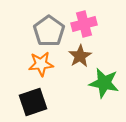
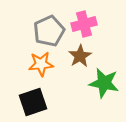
gray pentagon: rotated 12 degrees clockwise
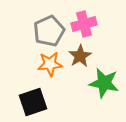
orange star: moved 9 px right
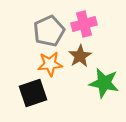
black square: moved 9 px up
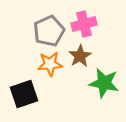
black square: moved 9 px left, 1 px down
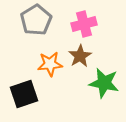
gray pentagon: moved 13 px left, 11 px up; rotated 8 degrees counterclockwise
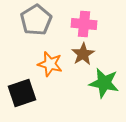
pink cross: rotated 20 degrees clockwise
brown star: moved 3 px right, 2 px up
orange star: rotated 20 degrees clockwise
black square: moved 2 px left, 1 px up
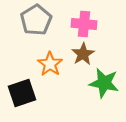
orange star: rotated 20 degrees clockwise
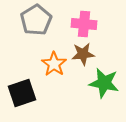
brown star: rotated 25 degrees clockwise
orange star: moved 4 px right
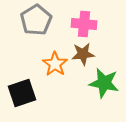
orange star: moved 1 px right
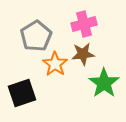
gray pentagon: moved 16 px down
pink cross: rotated 20 degrees counterclockwise
green star: rotated 24 degrees clockwise
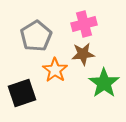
orange star: moved 6 px down
